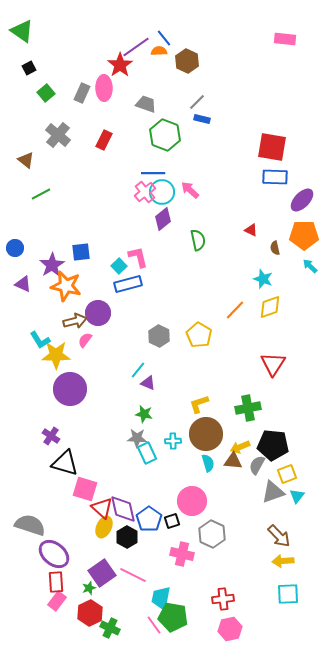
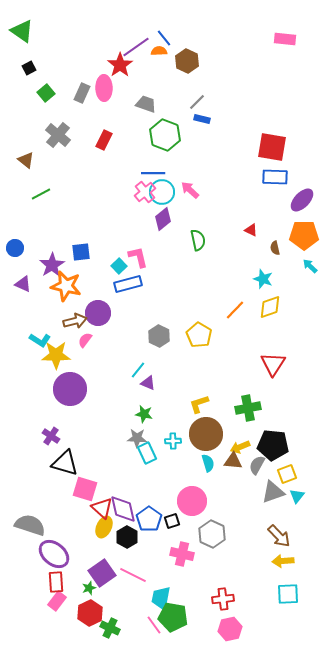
cyan L-shape at (40, 340): rotated 25 degrees counterclockwise
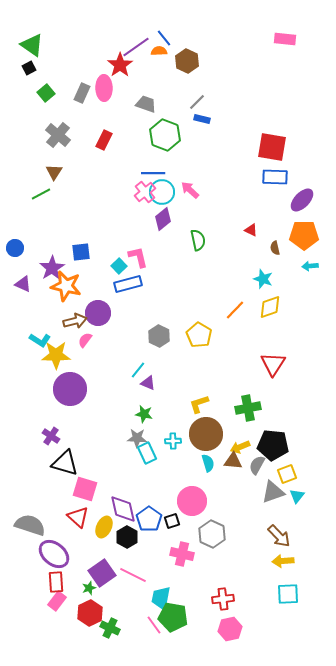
green triangle at (22, 31): moved 10 px right, 14 px down
brown triangle at (26, 160): moved 28 px right, 12 px down; rotated 24 degrees clockwise
purple star at (52, 265): moved 3 px down
cyan arrow at (310, 266): rotated 49 degrees counterclockwise
red triangle at (102, 508): moved 24 px left, 9 px down
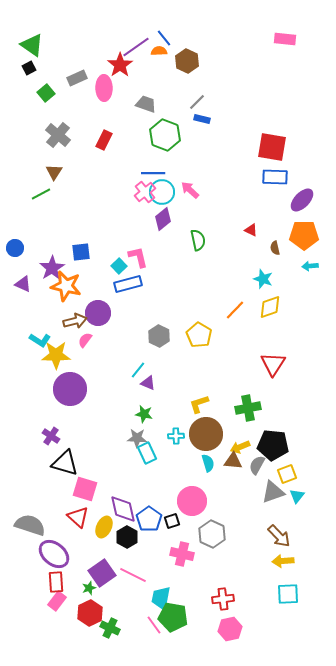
gray rectangle at (82, 93): moved 5 px left, 15 px up; rotated 42 degrees clockwise
cyan cross at (173, 441): moved 3 px right, 5 px up
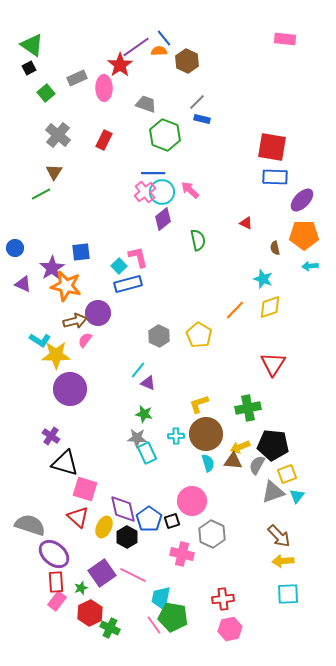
red triangle at (251, 230): moved 5 px left, 7 px up
green star at (89, 588): moved 8 px left
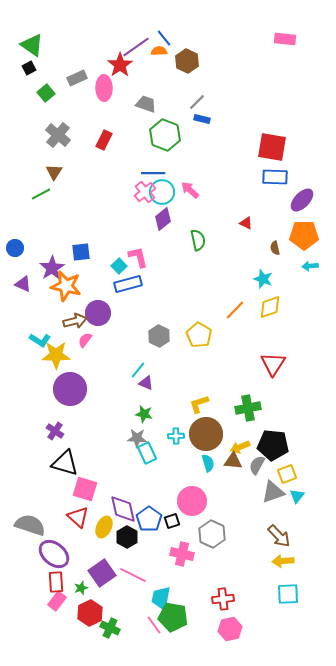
purple triangle at (148, 383): moved 2 px left
purple cross at (51, 436): moved 4 px right, 5 px up
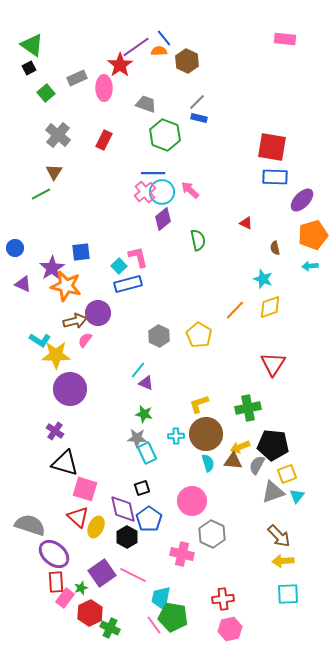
blue rectangle at (202, 119): moved 3 px left, 1 px up
orange pentagon at (304, 235): moved 9 px right; rotated 16 degrees counterclockwise
black square at (172, 521): moved 30 px left, 33 px up
yellow ellipse at (104, 527): moved 8 px left
pink rectangle at (57, 601): moved 8 px right, 3 px up
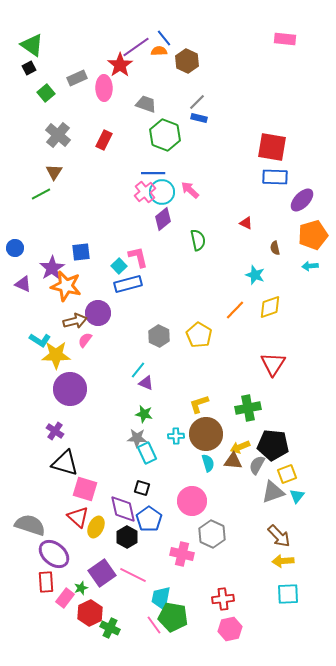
cyan star at (263, 279): moved 8 px left, 4 px up
black square at (142, 488): rotated 35 degrees clockwise
red rectangle at (56, 582): moved 10 px left
